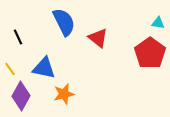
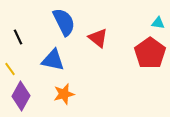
blue triangle: moved 9 px right, 8 px up
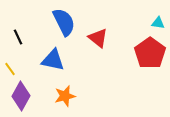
orange star: moved 1 px right, 2 px down
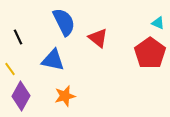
cyan triangle: rotated 16 degrees clockwise
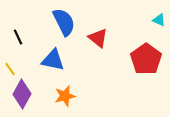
cyan triangle: moved 1 px right, 3 px up
red pentagon: moved 4 px left, 6 px down
purple diamond: moved 1 px right, 2 px up
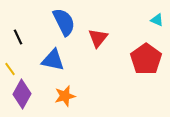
cyan triangle: moved 2 px left
red triangle: rotated 30 degrees clockwise
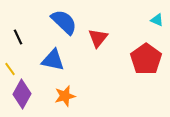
blue semicircle: rotated 20 degrees counterclockwise
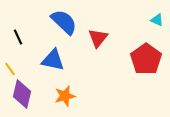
purple diamond: rotated 16 degrees counterclockwise
